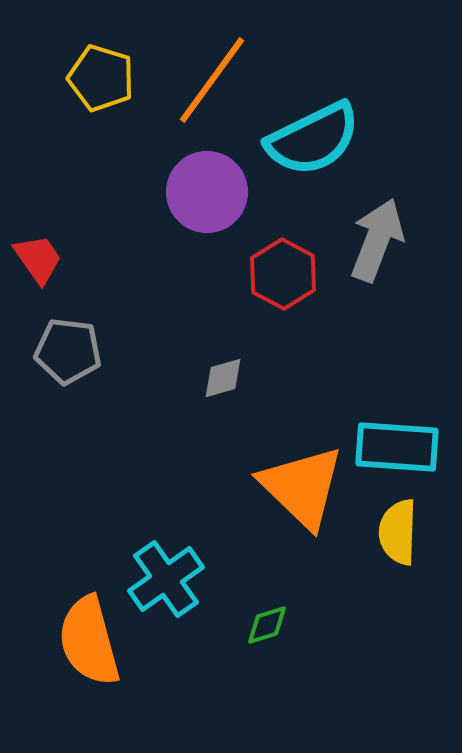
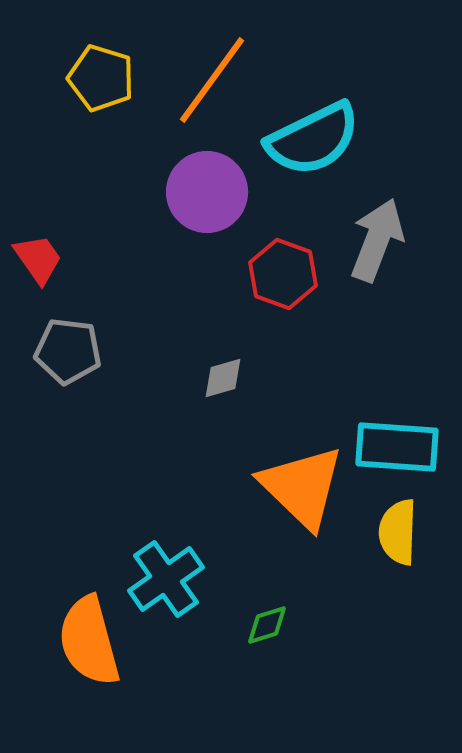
red hexagon: rotated 8 degrees counterclockwise
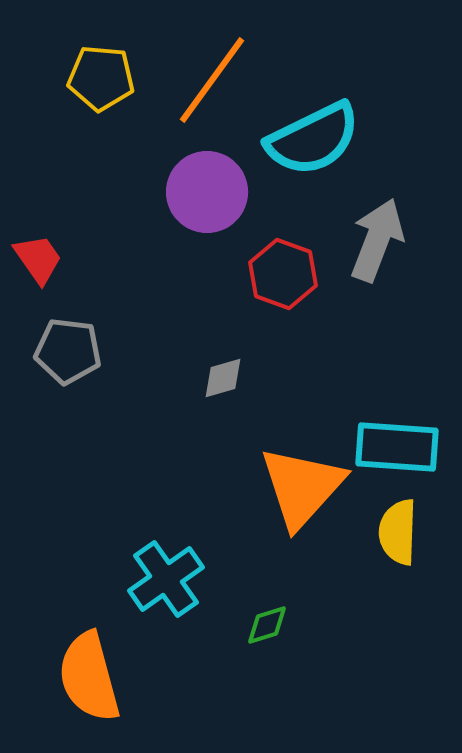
yellow pentagon: rotated 12 degrees counterclockwise
orange triangle: rotated 28 degrees clockwise
orange semicircle: moved 36 px down
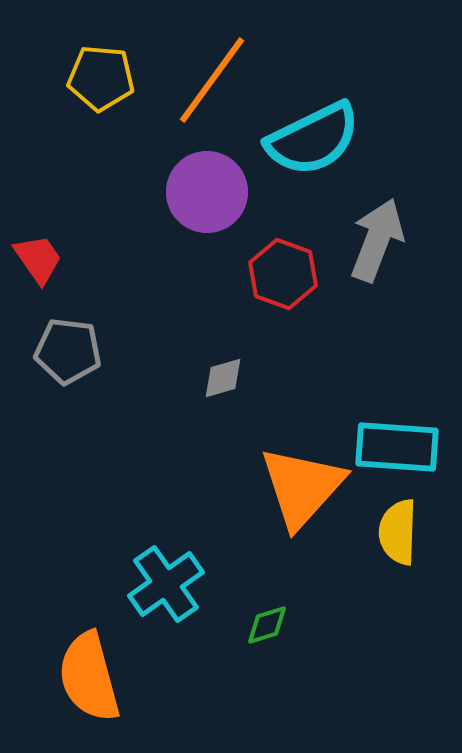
cyan cross: moved 5 px down
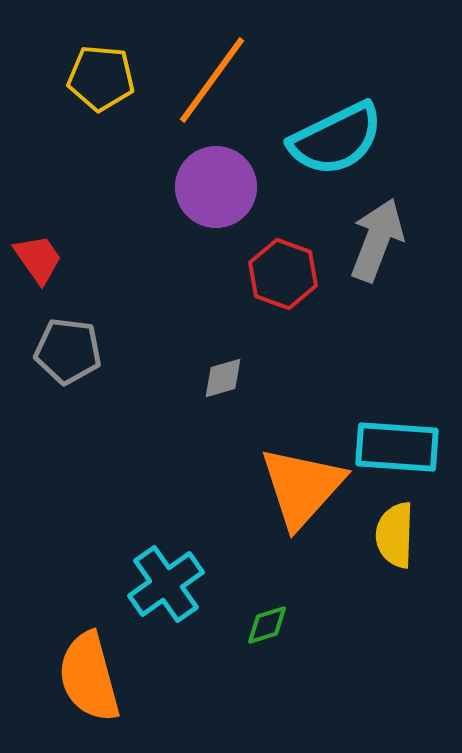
cyan semicircle: moved 23 px right
purple circle: moved 9 px right, 5 px up
yellow semicircle: moved 3 px left, 3 px down
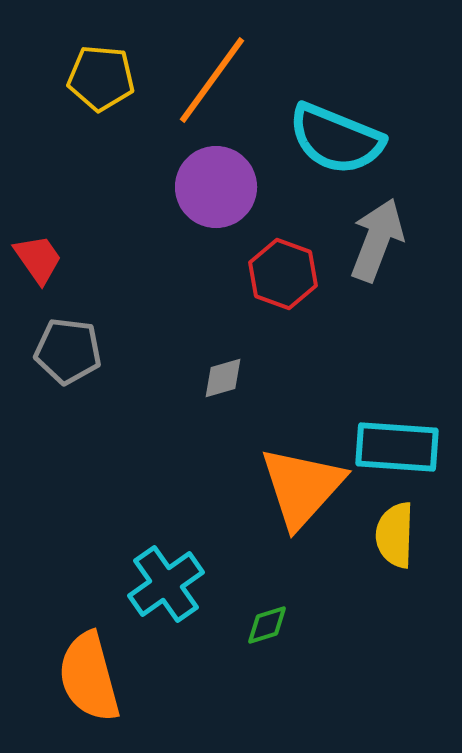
cyan semicircle: rotated 48 degrees clockwise
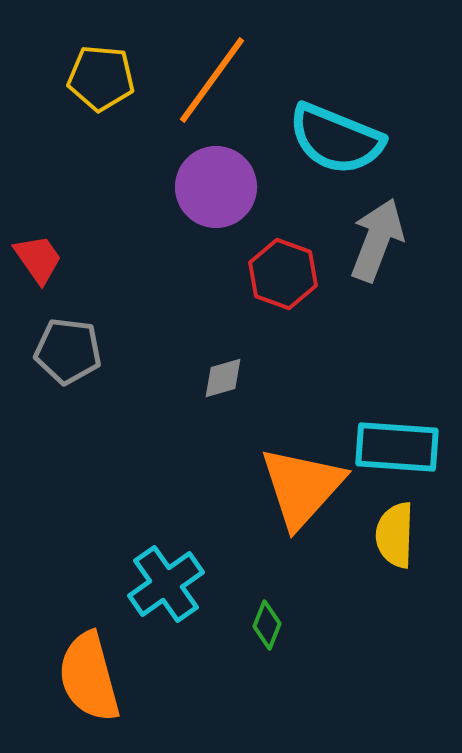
green diamond: rotated 51 degrees counterclockwise
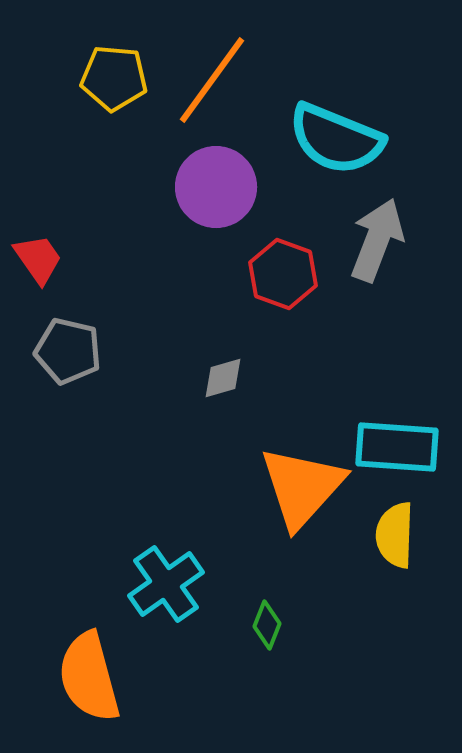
yellow pentagon: moved 13 px right
gray pentagon: rotated 6 degrees clockwise
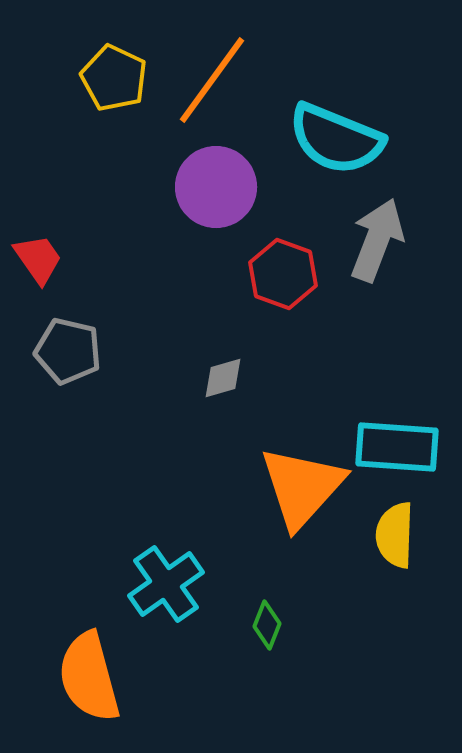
yellow pentagon: rotated 20 degrees clockwise
